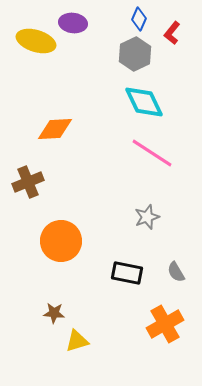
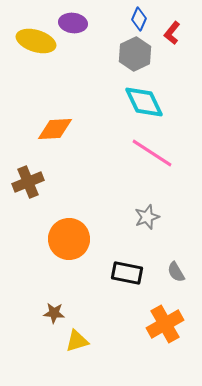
orange circle: moved 8 px right, 2 px up
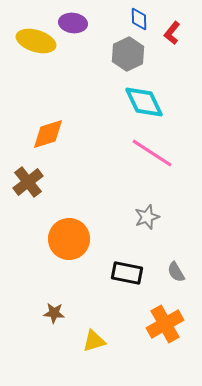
blue diamond: rotated 25 degrees counterclockwise
gray hexagon: moved 7 px left
orange diamond: moved 7 px left, 5 px down; rotated 15 degrees counterclockwise
brown cross: rotated 16 degrees counterclockwise
yellow triangle: moved 17 px right
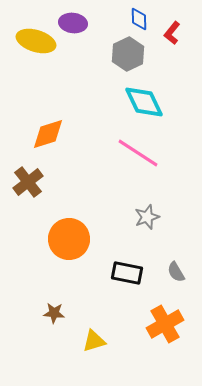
pink line: moved 14 px left
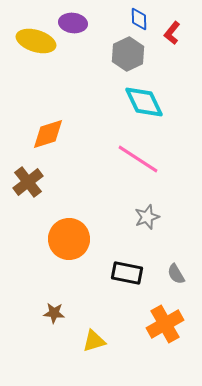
pink line: moved 6 px down
gray semicircle: moved 2 px down
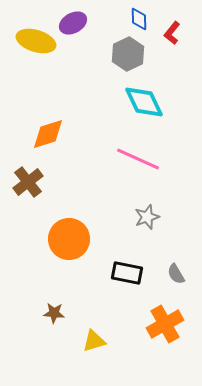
purple ellipse: rotated 36 degrees counterclockwise
pink line: rotated 9 degrees counterclockwise
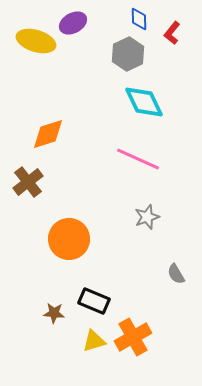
black rectangle: moved 33 px left, 28 px down; rotated 12 degrees clockwise
orange cross: moved 32 px left, 13 px down
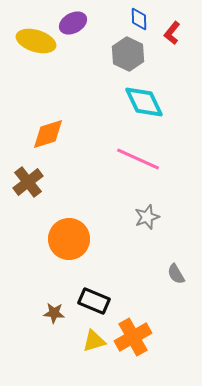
gray hexagon: rotated 8 degrees counterclockwise
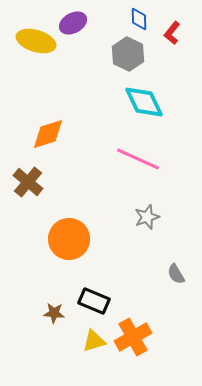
brown cross: rotated 12 degrees counterclockwise
